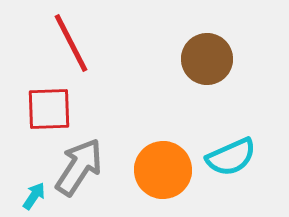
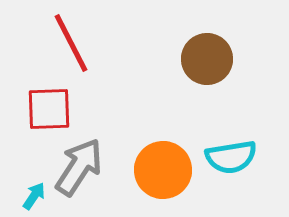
cyan semicircle: rotated 15 degrees clockwise
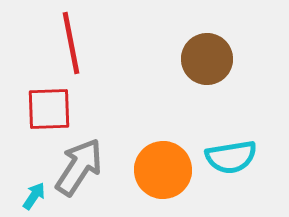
red line: rotated 16 degrees clockwise
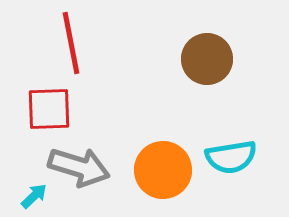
gray arrow: rotated 74 degrees clockwise
cyan arrow: rotated 12 degrees clockwise
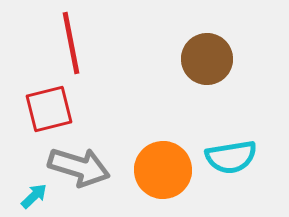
red square: rotated 12 degrees counterclockwise
